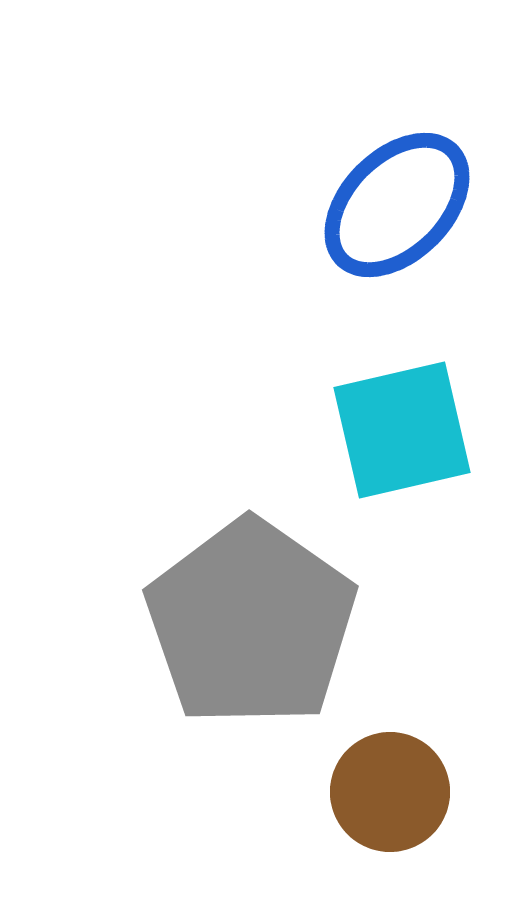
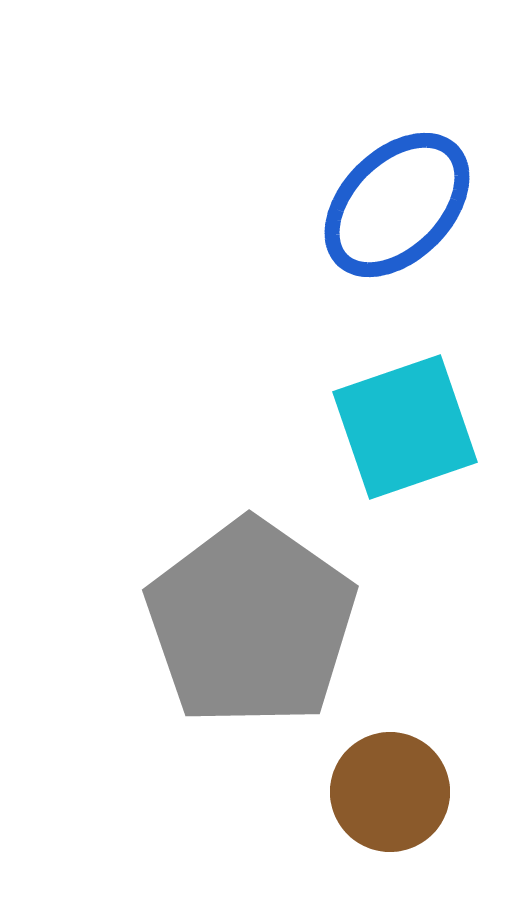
cyan square: moved 3 px right, 3 px up; rotated 6 degrees counterclockwise
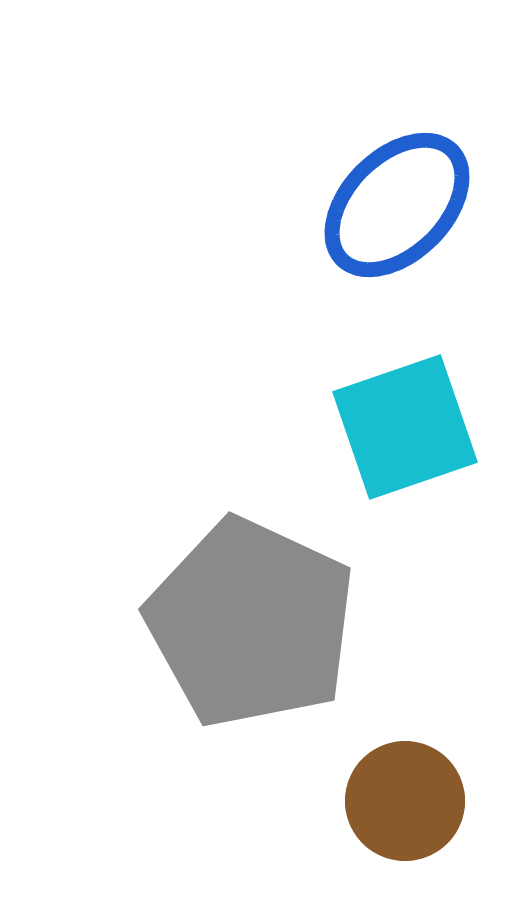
gray pentagon: rotated 10 degrees counterclockwise
brown circle: moved 15 px right, 9 px down
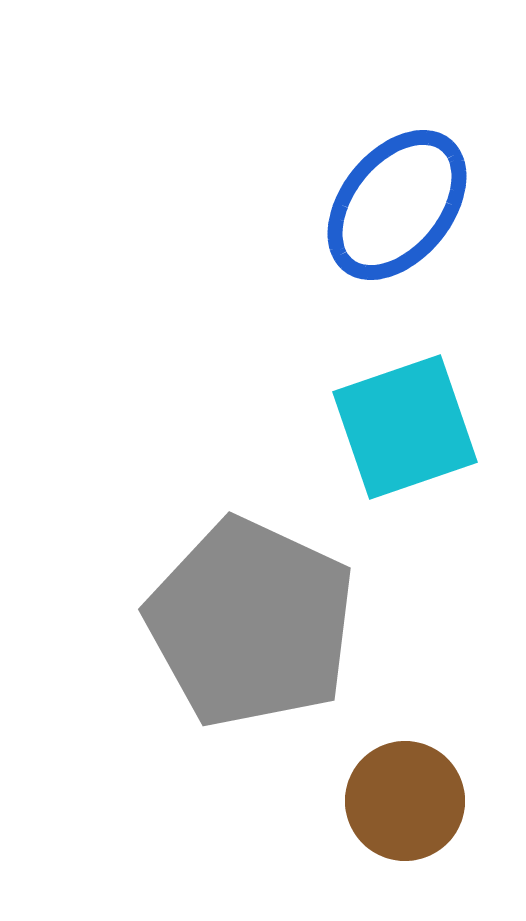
blue ellipse: rotated 6 degrees counterclockwise
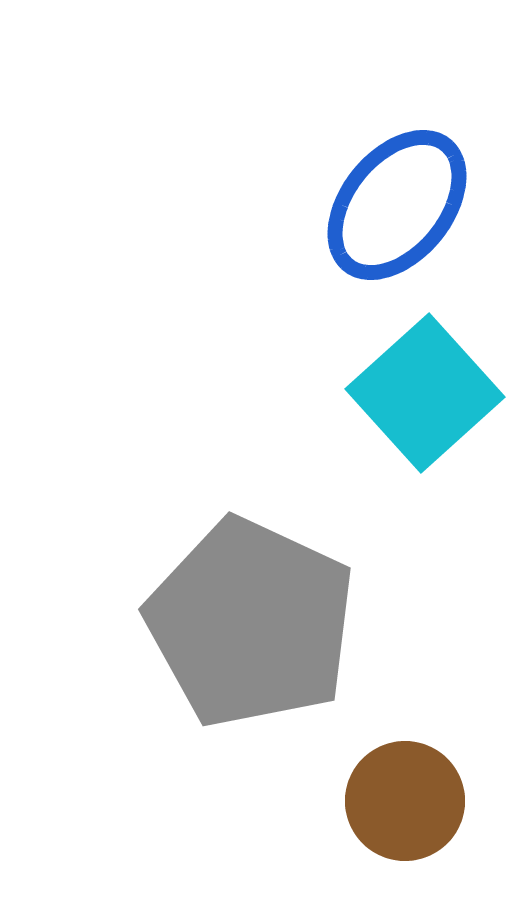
cyan square: moved 20 px right, 34 px up; rotated 23 degrees counterclockwise
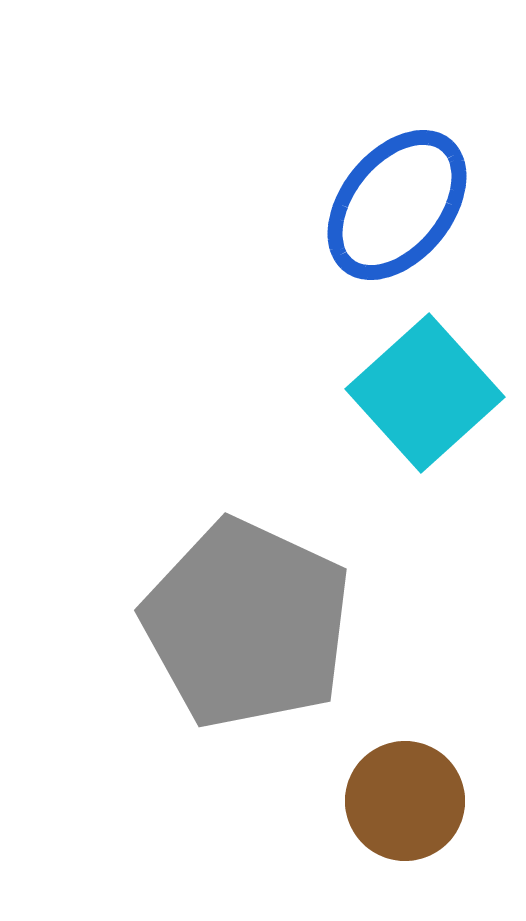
gray pentagon: moved 4 px left, 1 px down
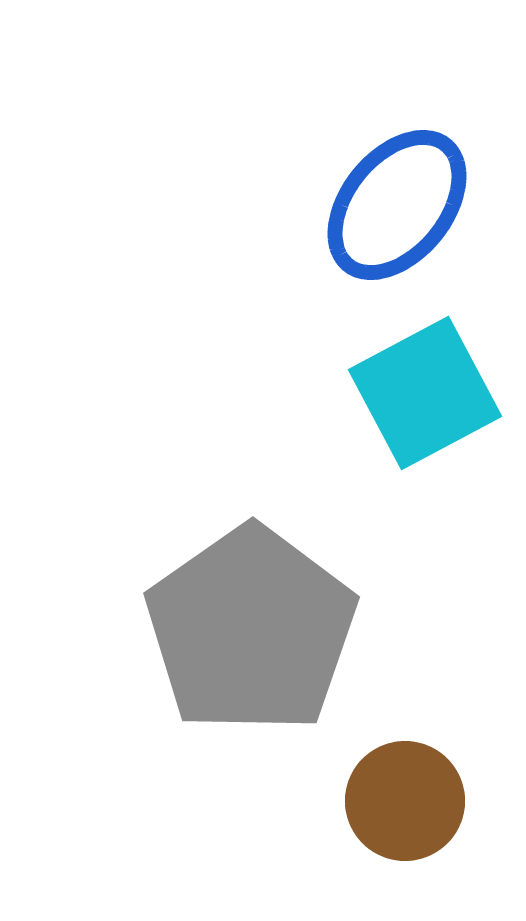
cyan square: rotated 14 degrees clockwise
gray pentagon: moved 4 px right, 6 px down; rotated 12 degrees clockwise
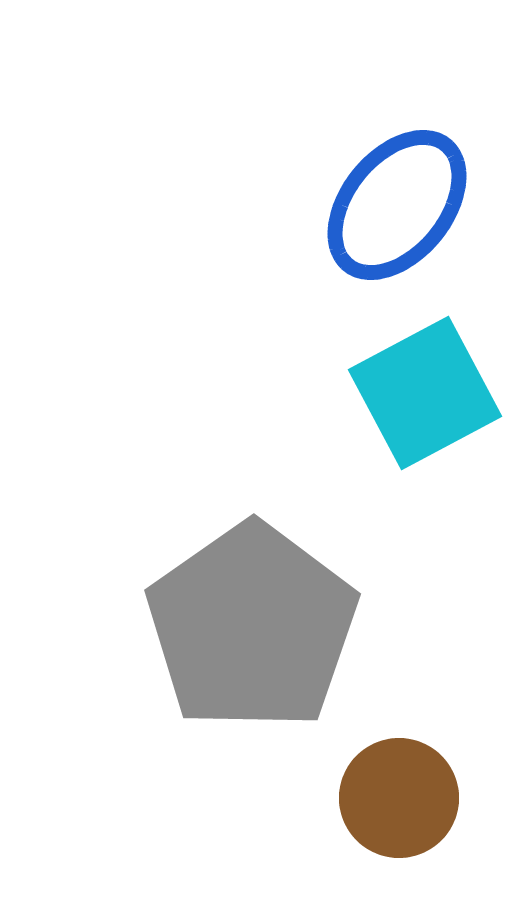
gray pentagon: moved 1 px right, 3 px up
brown circle: moved 6 px left, 3 px up
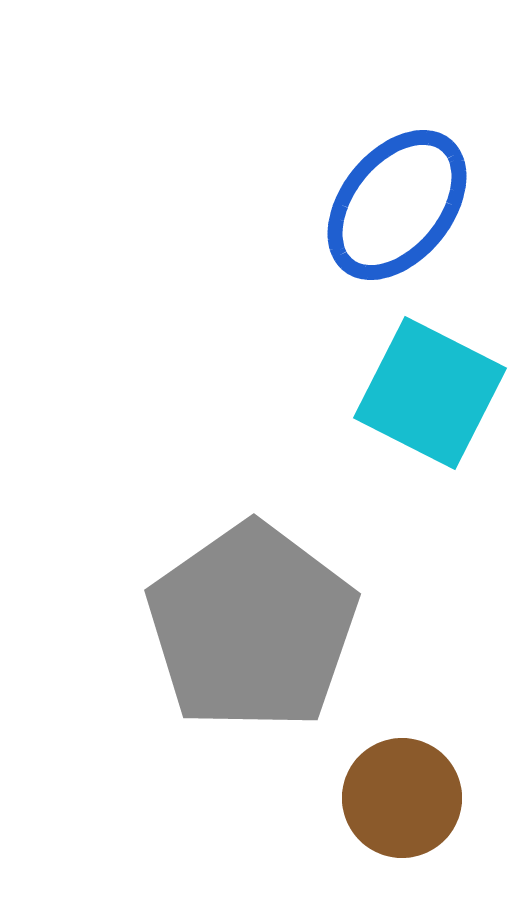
cyan square: moved 5 px right; rotated 35 degrees counterclockwise
brown circle: moved 3 px right
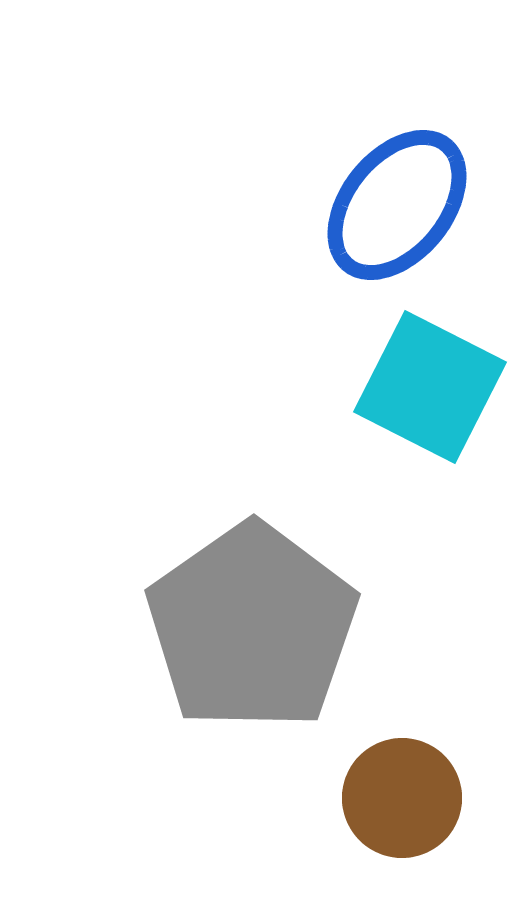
cyan square: moved 6 px up
